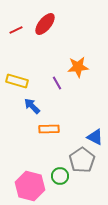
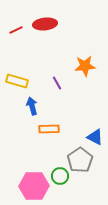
red ellipse: rotated 45 degrees clockwise
orange star: moved 7 px right, 1 px up
blue arrow: rotated 30 degrees clockwise
gray pentagon: moved 2 px left
pink hexagon: moved 4 px right; rotated 16 degrees counterclockwise
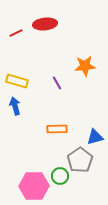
red line: moved 3 px down
blue arrow: moved 17 px left
orange rectangle: moved 8 px right
blue triangle: rotated 42 degrees counterclockwise
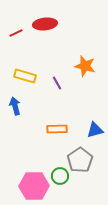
orange star: rotated 20 degrees clockwise
yellow rectangle: moved 8 px right, 5 px up
blue triangle: moved 7 px up
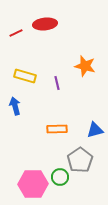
purple line: rotated 16 degrees clockwise
green circle: moved 1 px down
pink hexagon: moved 1 px left, 2 px up
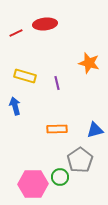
orange star: moved 4 px right, 3 px up
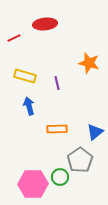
red line: moved 2 px left, 5 px down
blue arrow: moved 14 px right
blue triangle: moved 2 px down; rotated 24 degrees counterclockwise
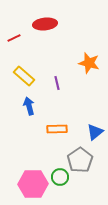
yellow rectangle: moved 1 px left; rotated 25 degrees clockwise
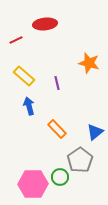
red line: moved 2 px right, 2 px down
orange rectangle: rotated 48 degrees clockwise
